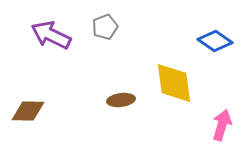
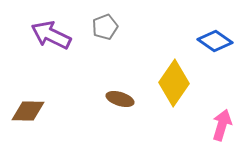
yellow diamond: rotated 42 degrees clockwise
brown ellipse: moved 1 px left, 1 px up; rotated 24 degrees clockwise
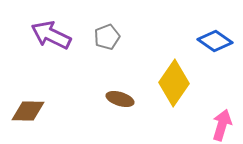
gray pentagon: moved 2 px right, 10 px down
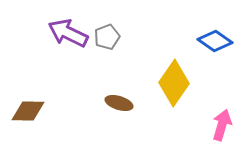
purple arrow: moved 17 px right, 2 px up
brown ellipse: moved 1 px left, 4 px down
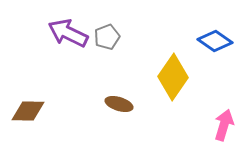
yellow diamond: moved 1 px left, 6 px up
brown ellipse: moved 1 px down
pink arrow: moved 2 px right
